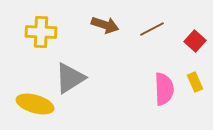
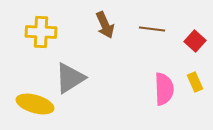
brown arrow: rotated 48 degrees clockwise
brown line: rotated 35 degrees clockwise
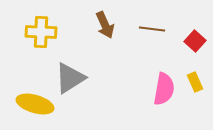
pink semicircle: rotated 12 degrees clockwise
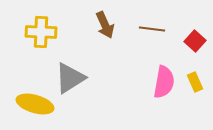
pink semicircle: moved 7 px up
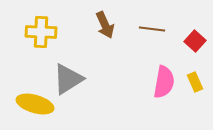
gray triangle: moved 2 px left, 1 px down
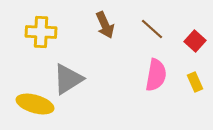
brown line: rotated 35 degrees clockwise
pink semicircle: moved 8 px left, 7 px up
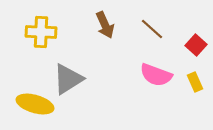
red square: moved 1 px right, 4 px down
pink semicircle: rotated 100 degrees clockwise
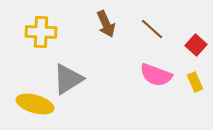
brown arrow: moved 1 px right, 1 px up
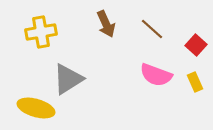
yellow cross: rotated 12 degrees counterclockwise
yellow ellipse: moved 1 px right, 4 px down
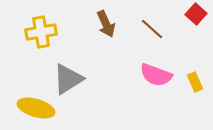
red square: moved 31 px up
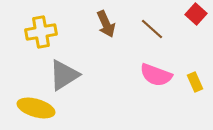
gray triangle: moved 4 px left, 4 px up
